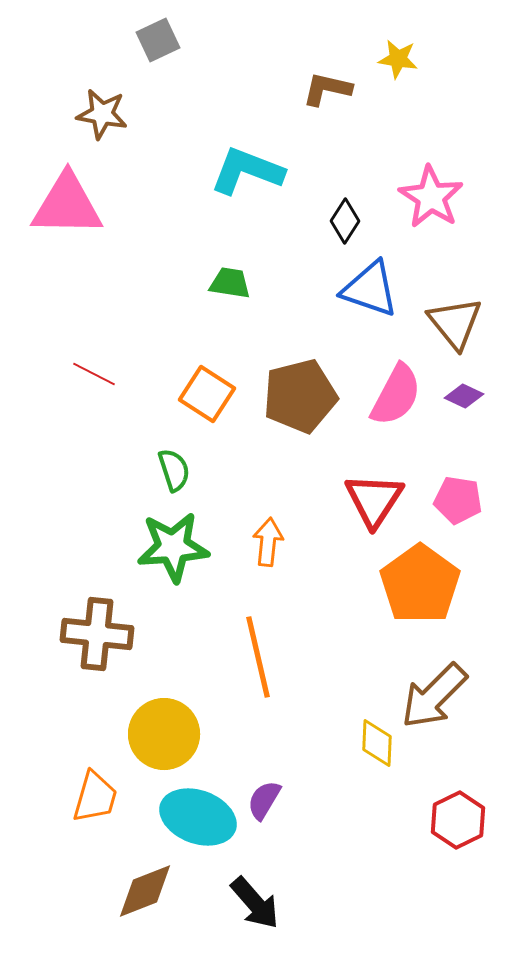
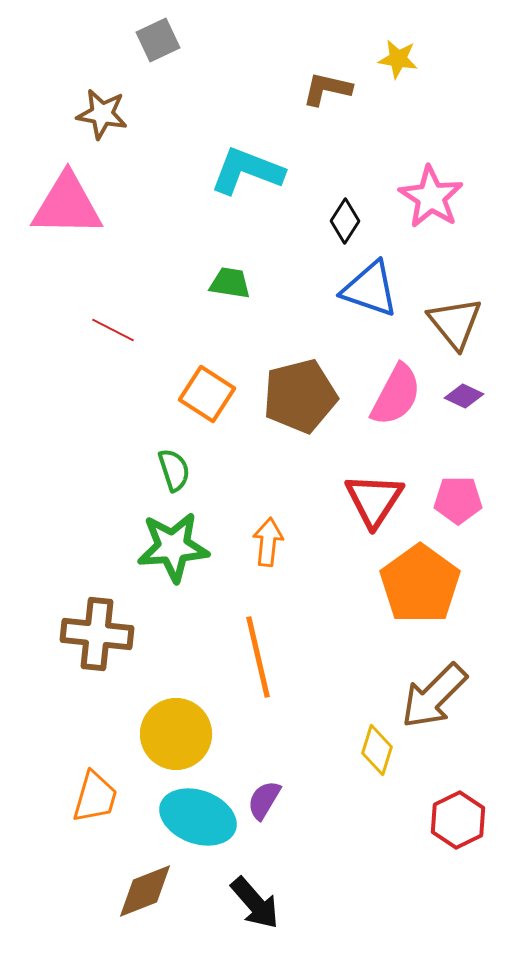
red line: moved 19 px right, 44 px up
pink pentagon: rotated 9 degrees counterclockwise
yellow circle: moved 12 px right
yellow diamond: moved 7 px down; rotated 15 degrees clockwise
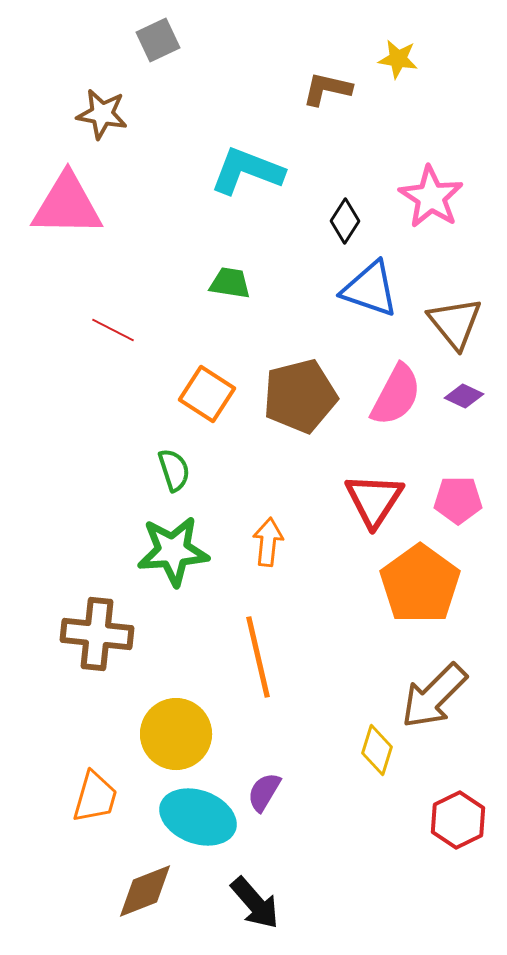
green star: moved 4 px down
purple semicircle: moved 8 px up
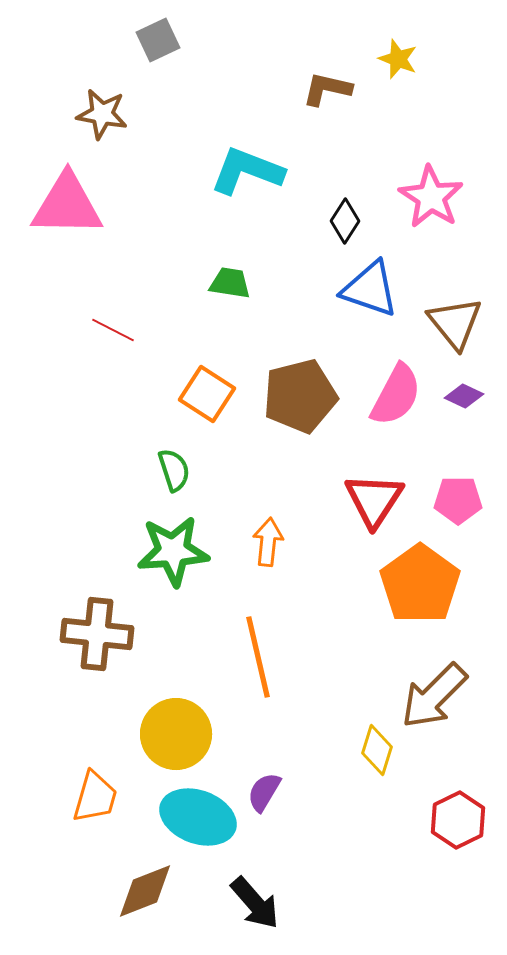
yellow star: rotated 12 degrees clockwise
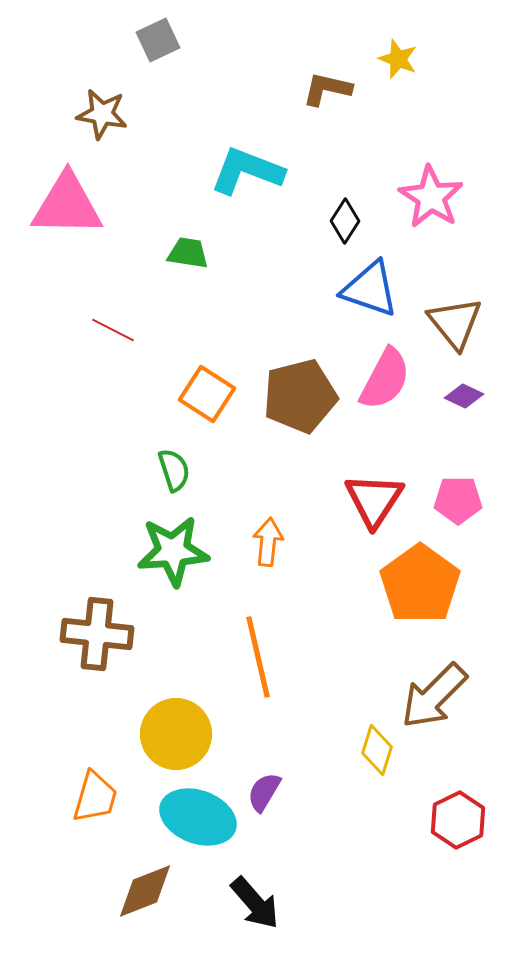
green trapezoid: moved 42 px left, 30 px up
pink semicircle: moved 11 px left, 16 px up
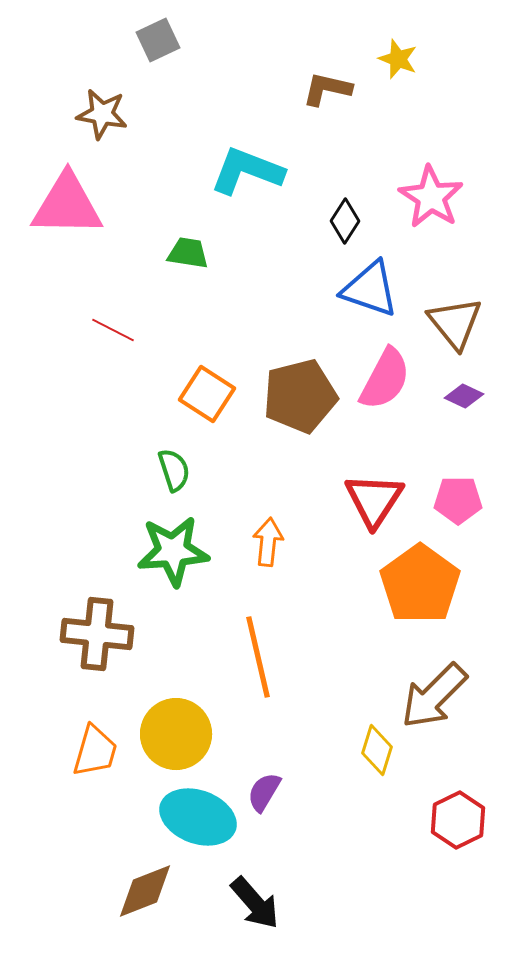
orange trapezoid: moved 46 px up
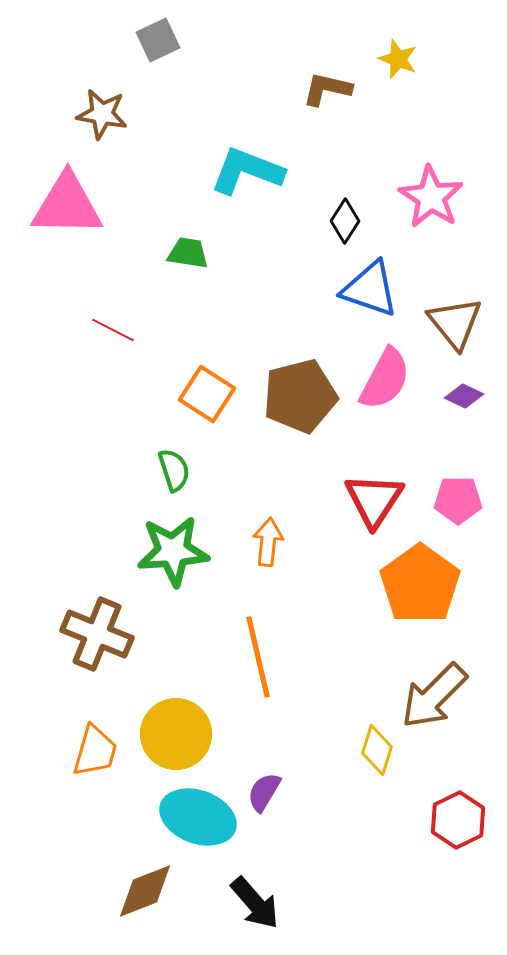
brown cross: rotated 16 degrees clockwise
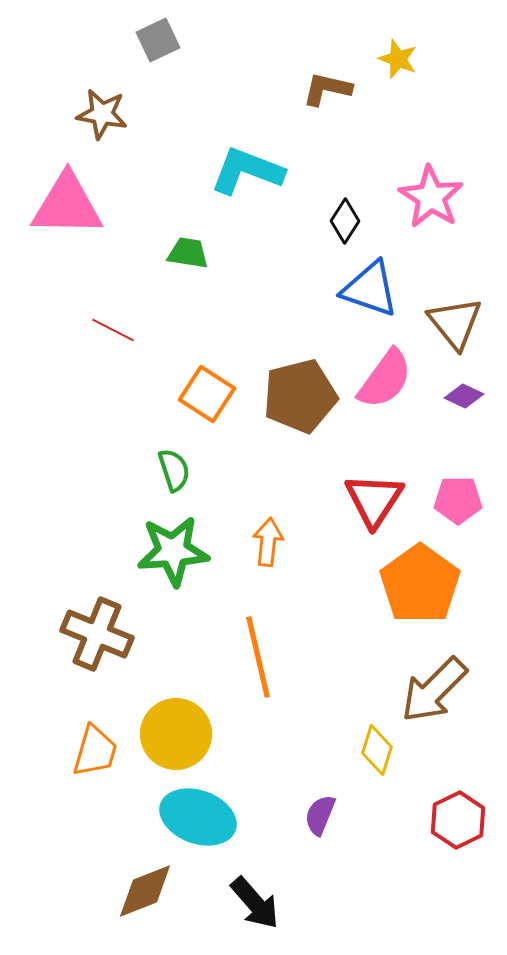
pink semicircle: rotated 8 degrees clockwise
brown arrow: moved 6 px up
purple semicircle: moved 56 px right, 23 px down; rotated 9 degrees counterclockwise
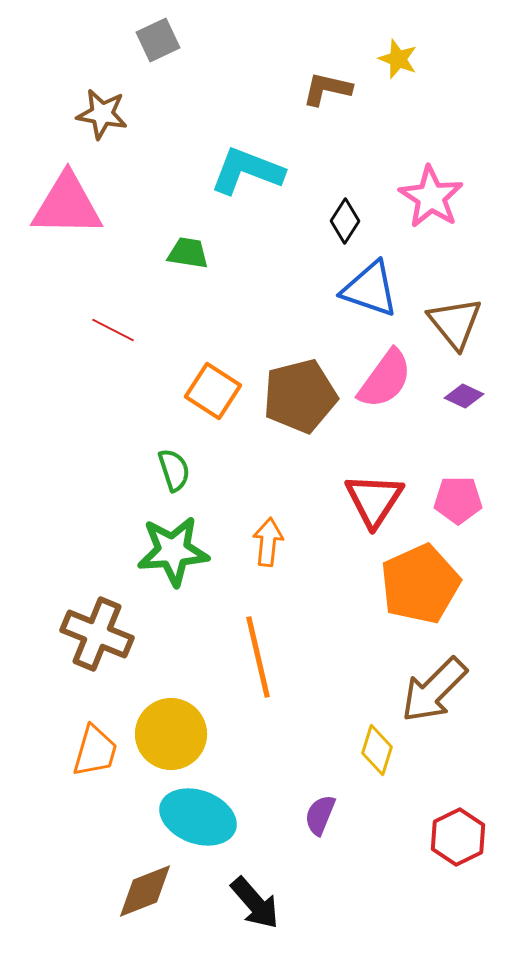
orange square: moved 6 px right, 3 px up
orange pentagon: rotated 12 degrees clockwise
yellow circle: moved 5 px left
red hexagon: moved 17 px down
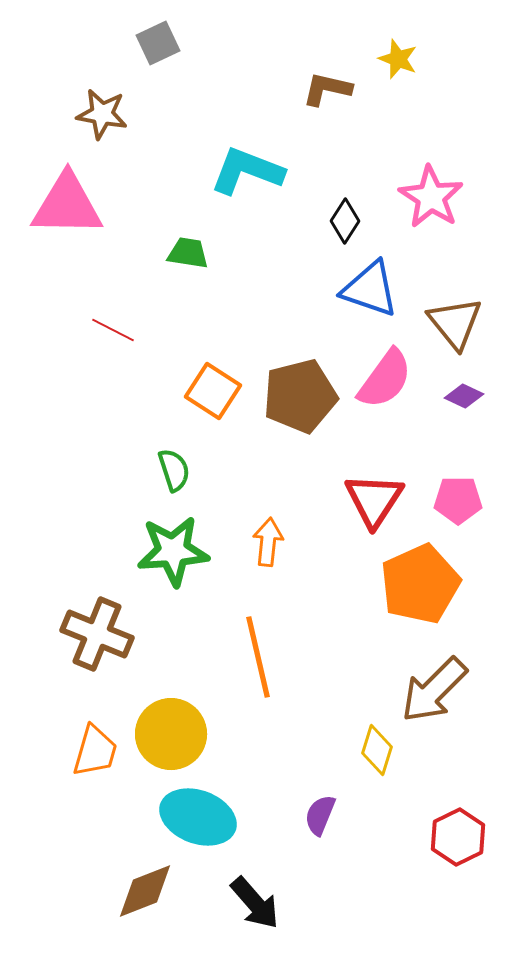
gray square: moved 3 px down
